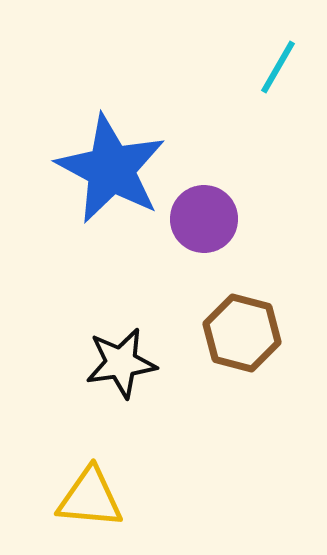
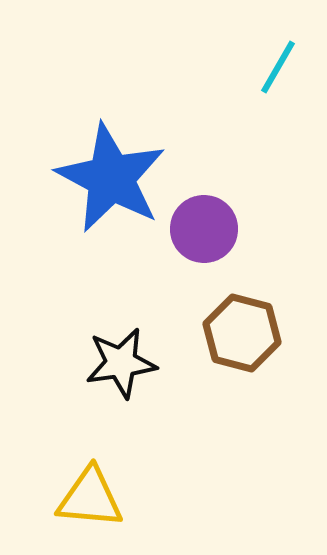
blue star: moved 9 px down
purple circle: moved 10 px down
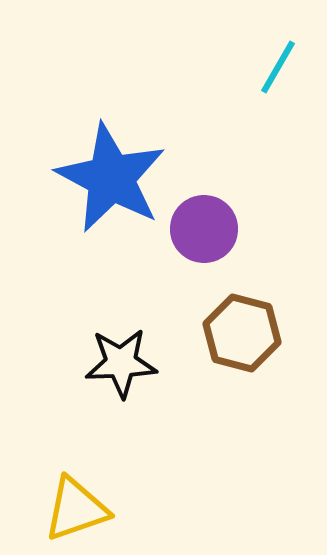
black star: rotated 6 degrees clockwise
yellow triangle: moved 14 px left, 11 px down; rotated 24 degrees counterclockwise
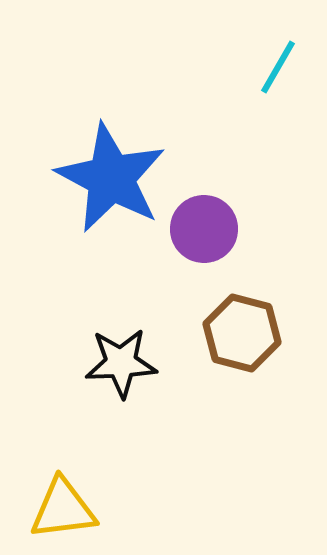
yellow triangle: moved 13 px left; rotated 12 degrees clockwise
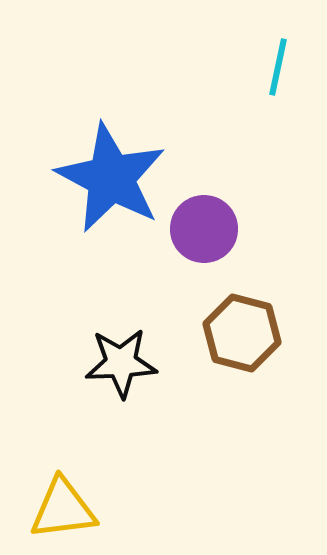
cyan line: rotated 18 degrees counterclockwise
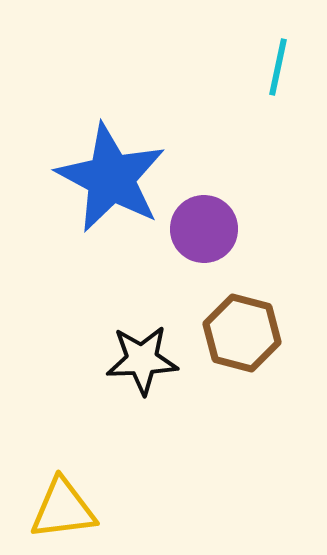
black star: moved 21 px right, 3 px up
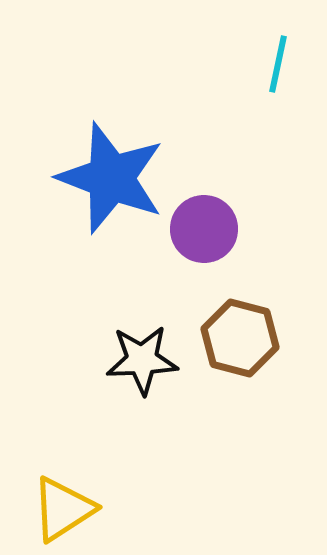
cyan line: moved 3 px up
blue star: rotated 7 degrees counterclockwise
brown hexagon: moved 2 px left, 5 px down
yellow triangle: rotated 26 degrees counterclockwise
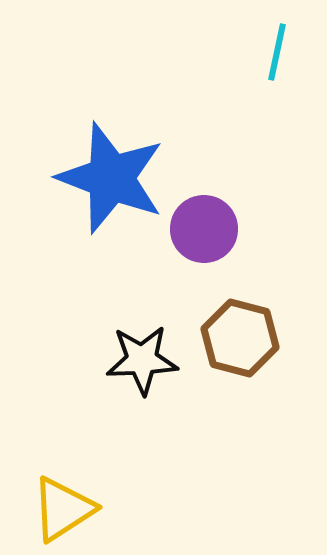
cyan line: moved 1 px left, 12 px up
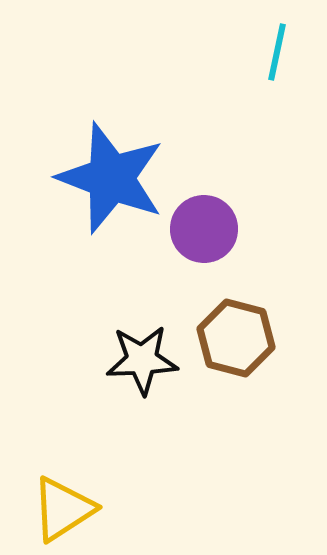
brown hexagon: moved 4 px left
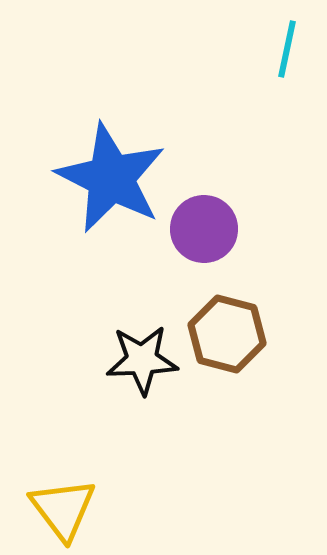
cyan line: moved 10 px right, 3 px up
blue star: rotated 6 degrees clockwise
brown hexagon: moved 9 px left, 4 px up
yellow triangle: rotated 34 degrees counterclockwise
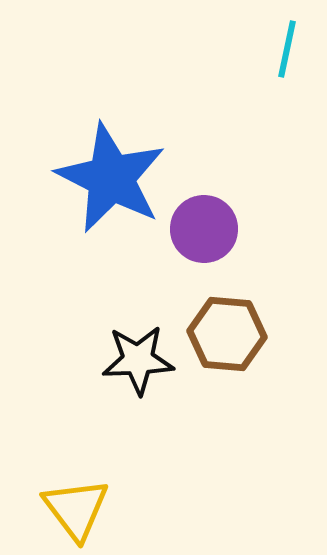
brown hexagon: rotated 10 degrees counterclockwise
black star: moved 4 px left
yellow triangle: moved 13 px right
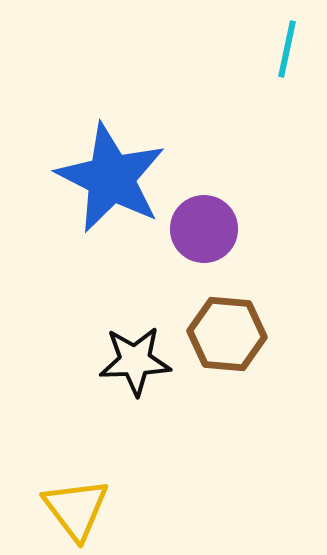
black star: moved 3 px left, 1 px down
